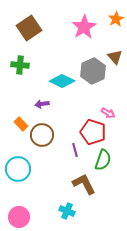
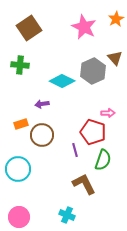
pink star: rotated 15 degrees counterclockwise
brown triangle: moved 1 px down
pink arrow: rotated 32 degrees counterclockwise
orange rectangle: rotated 64 degrees counterclockwise
cyan cross: moved 4 px down
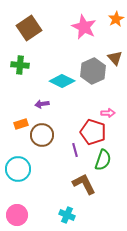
pink circle: moved 2 px left, 2 px up
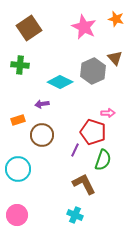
orange star: rotated 28 degrees counterclockwise
cyan diamond: moved 2 px left, 1 px down
orange rectangle: moved 3 px left, 4 px up
purple line: rotated 40 degrees clockwise
cyan cross: moved 8 px right
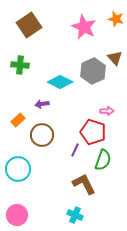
brown square: moved 3 px up
pink arrow: moved 1 px left, 2 px up
orange rectangle: rotated 24 degrees counterclockwise
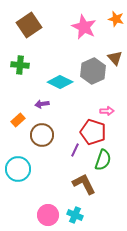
pink circle: moved 31 px right
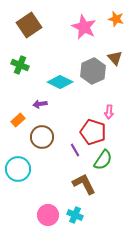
green cross: rotated 18 degrees clockwise
purple arrow: moved 2 px left
pink arrow: moved 2 px right, 1 px down; rotated 96 degrees clockwise
brown circle: moved 2 px down
purple line: rotated 56 degrees counterclockwise
green semicircle: rotated 15 degrees clockwise
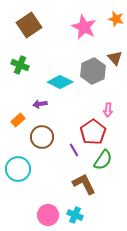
pink arrow: moved 1 px left, 2 px up
red pentagon: rotated 20 degrees clockwise
purple line: moved 1 px left
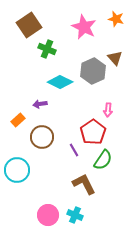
green cross: moved 27 px right, 16 px up
cyan circle: moved 1 px left, 1 px down
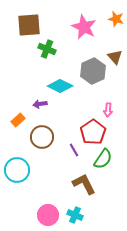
brown square: rotated 30 degrees clockwise
brown triangle: moved 1 px up
cyan diamond: moved 4 px down
green semicircle: moved 1 px up
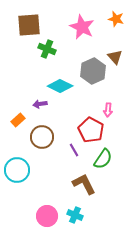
pink star: moved 2 px left
red pentagon: moved 2 px left, 2 px up; rotated 10 degrees counterclockwise
pink circle: moved 1 px left, 1 px down
